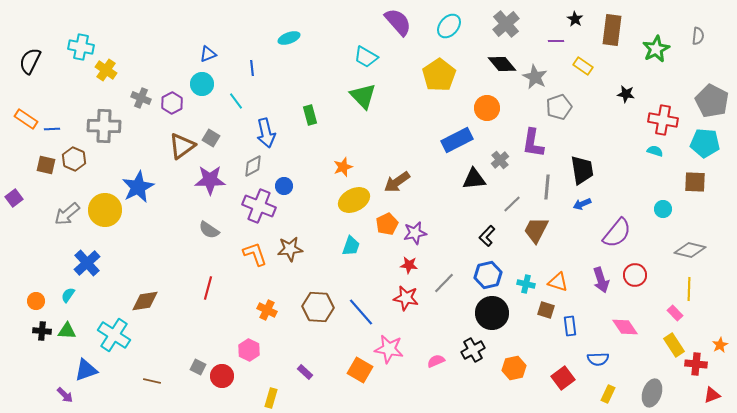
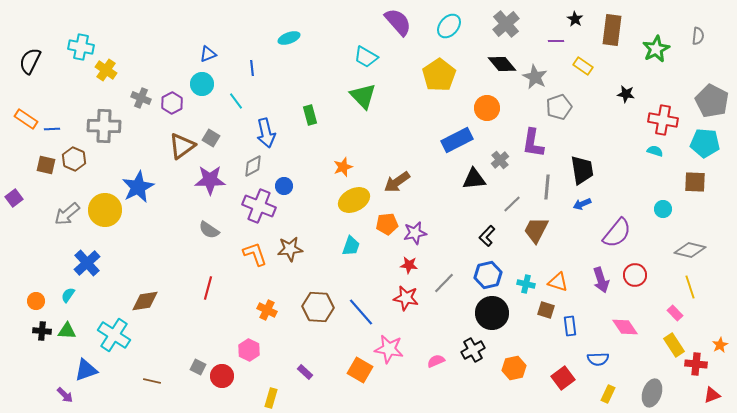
orange pentagon at (387, 224): rotated 20 degrees clockwise
yellow line at (689, 289): moved 1 px right, 2 px up; rotated 20 degrees counterclockwise
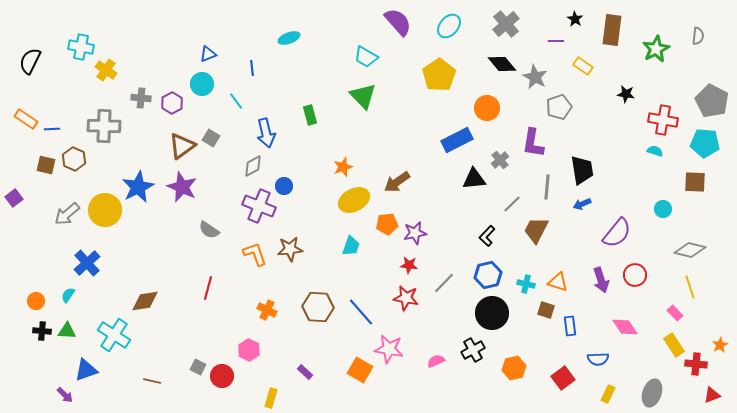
gray cross at (141, 98): rotated 18 degrees counterclockwise
purple star at (210, 180): moved 28 px left, 7 px down; rotated 24 degrees clockwise
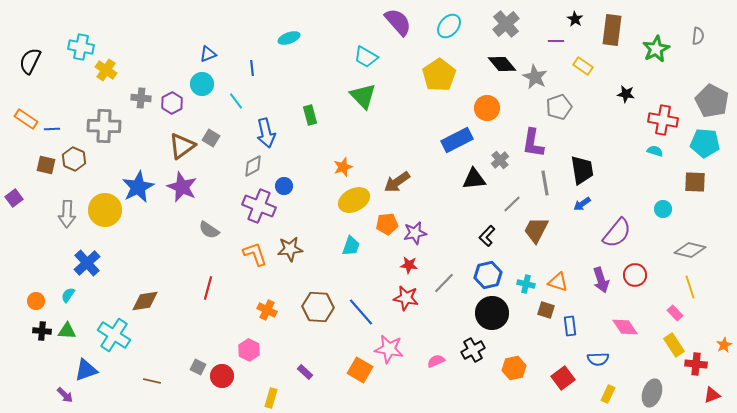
gray line at (547, 187): moved 2 px left, 4 px up; rotated 15 degrees counterclockwise
blue arrow at (582, 204): rotated 12 degrees counterclockwise
gray arrow at (67, 214): rotated 48 degrees counterclockwise
orange star at (720, 345): moved 4 px right
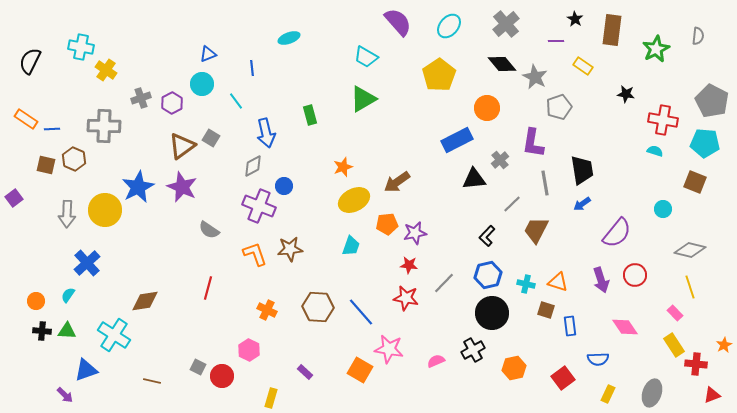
green triangle at (363, 96): moved 3 px down; rotated 44 degrees clockwise
gray cross at (141, 98): rotated 24 degrees counterclockwise
brown square at (695, 182): rotated 20 degrees clockwise
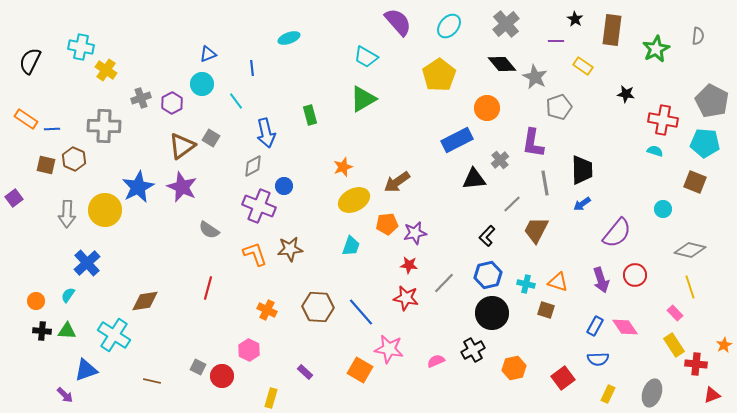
black trapezoid at (582, 170): rotated 8 degrees clockwise
blue rectangle at (570, 326): moved 25 px right; rotated 36 degrees clockwise
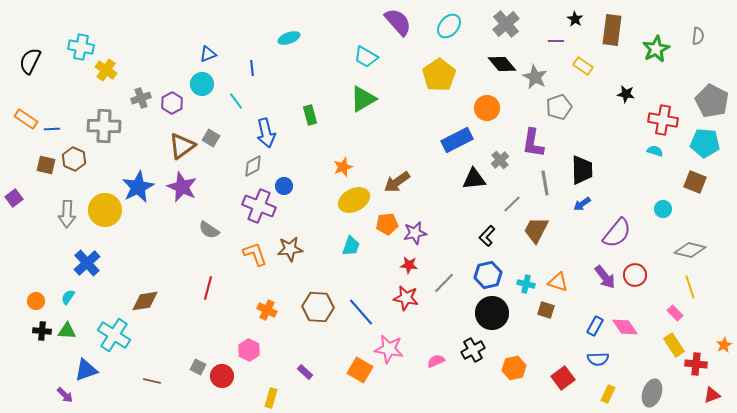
purple arrow at (601, 280): moved 4 px right, 3 px up; rotated 20 degrees counterclockwise
cyan semicircle at (68, 295): moved 2 px down
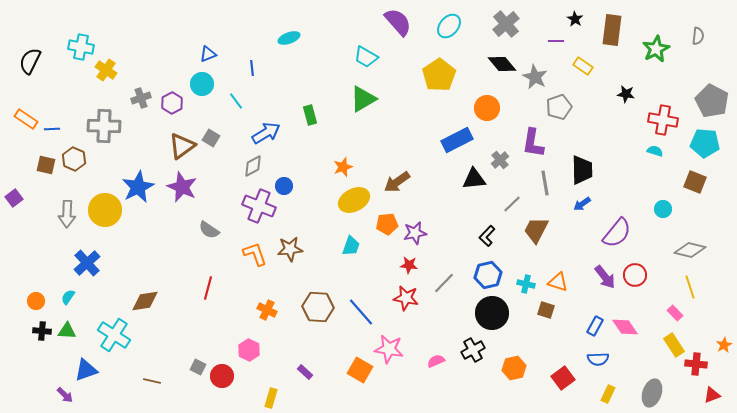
blue arrow at (266, 133): rotated 108 degrees counterclockwise
